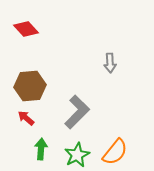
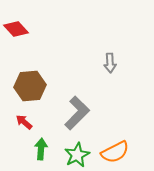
red diamond: moved 10 px left
gray L-shape: moved 1 px down
red arrow: moved 2 px left, 4 px down
orange semicircle: rotated 24 degrees clockwise
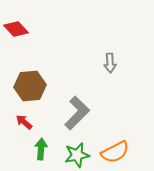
green star: rotated 15 degrees clockwise
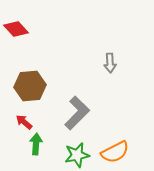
green arrow: moved 5 px left, 5 px up
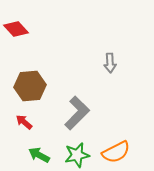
green arrow: moved 3 px right, 11 px down; rotated 65 degrees counterclockwise
orange semicircle: moved 1 px right
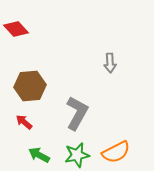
gray L-shape: rotated 16 degrees counterclockwise
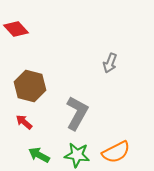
gray arrow: rotated 24 degrees clockwise
brown hexagon: rotated 20 degrees clockwise
green star: rotated 20 degrees clockwise
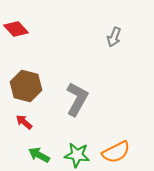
gray arrow: moved 4 px right, 26 px up
brown hexagon: moved 4 px left
gray L-shape: moved 14 px up
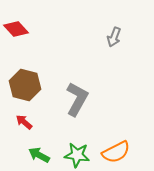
brown hexagon: moved 1 px left, 1 px up
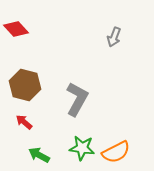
green star: moved 5 px right, 7 px up
